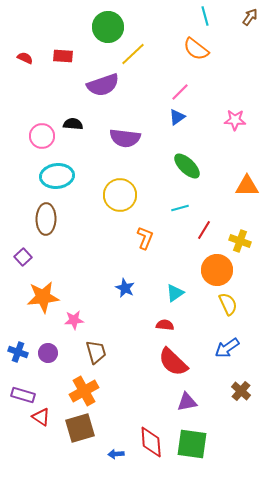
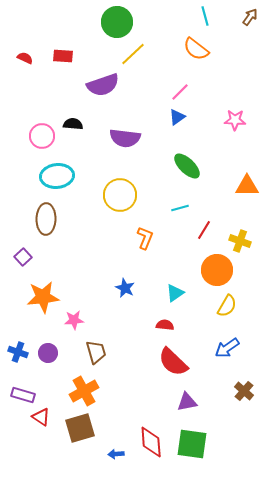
green circle at (108, 27): moved 9 px right, 5 px up
yellow semicircle at (228, 304): moved 1 px left, 2 px down; rotated 55 degrees clockwise
brown cross at (241, 391): moved 3 px right
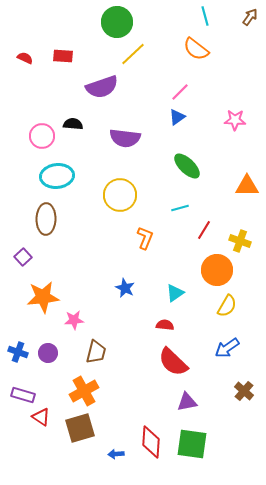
purple semicircle at (103, 85): moved 1 px left, 2 px down
brown trapezoid at (96, 352): rotated 30 degrees clockwise
red diamond at (151, 442): rotated 8 degrees clockwise
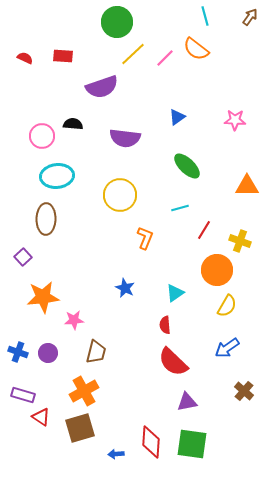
pink line at (180, 92): moved 15 px left, 34 px up
red semicircle at (165, 325): rotated 102 degrees counterclockwise
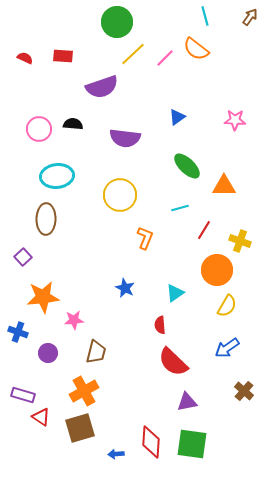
pink circle at (42, 136): moved 3 px left, 7 px up
orange triangle at (247, 186): moved 23 px left
red semicircle at (165, 325): moved 5 px left
blue cross at (18, 352): moved 20 px up
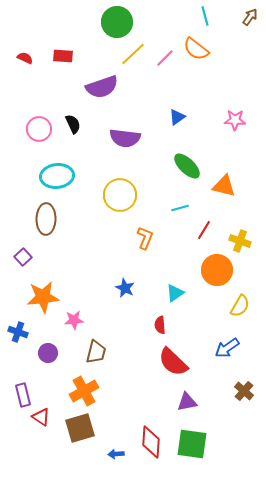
black semicircle at (73, 124): rotated 60 degrees clockwise
orange triangle at (224, 186): rotated 15 degrees clockwise
yellow semicircle at (227, 306): moved 13 px right
purple rectangle at (23, 395): rotated 60 degrees clockwise
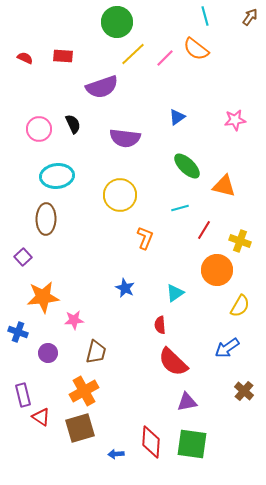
pink star at (235, 120): rotated 10 degrees counterclockwise
